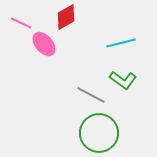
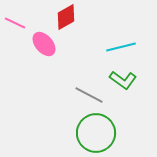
pink line: moved 6 px left
cyan line: moved 4 px down
gray line: moved 2 px left
green circle: moved 3 px left
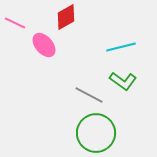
pink ellipse: moved 1 px down
green L-shape: moved 1 px down
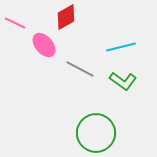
gray line: moved 9 px left, 26 px up
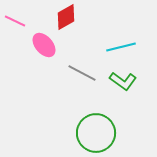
pink line: moved 2 px up
gray line: moved 2 px right, 4 px down
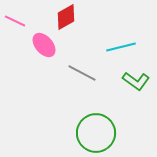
green L-shape: moved 13 px right
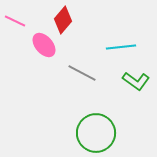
red diamond: moved 3 px left, 3 px down; rotated 20 degrees counterclockwise
cyan line: rotated 8 degrees clockwise
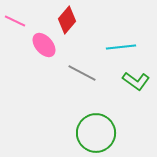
red diamond: moved 4 px right
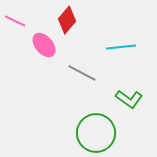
green L-shape: moved 7 px left, 18 px down
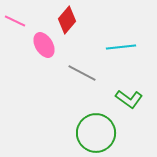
pink ellipse: rotated 10 degrees clockwise
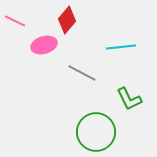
pink ellipse: rotated 75 degrees counterclockwise
green L-shape: rotated 28 degrees clockwise
green circle: moved 1 px up
